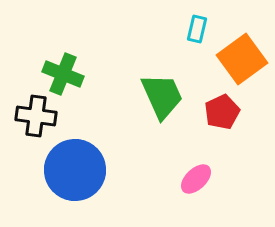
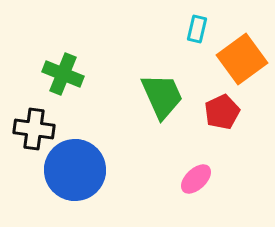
black cross: moved 2 px left, 13 px down
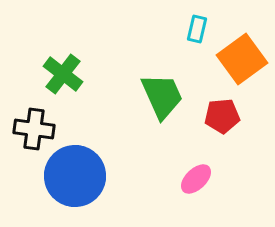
green cross: rotated 15 degrees clockwise
red pentagon: moved 4 px down; rotated 20 degrees clockwise
blue circle: moved 6 px down
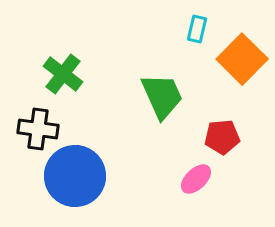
orange square: rotated 9 degrees counterclockwise
red pentagon: moved 21 px down
black cross: moved 4 px right
